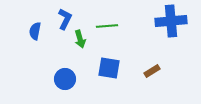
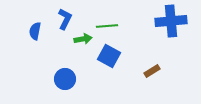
green arrow: moved 3 px right; rotated 84 degrees counterclockwise
blue square: moved 12 px up; rotated 20 degrees clockwise
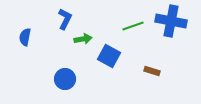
blue cross: rotated 16 degrees clockwise
green line: moved 26 px right; rotated 15 degrees counterclockwise
blue semicircle: moved 10 px left, 6 px down
brown rectangle: rotated 49 degrees clockwise
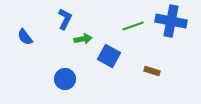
blue semicircle: rotated 48 degrees counterclockwise
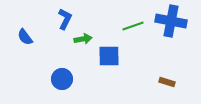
blue square: rotated 30 degrees counterclockwise
brown rectangle: moved 15 px right, 11 px down
blue circle: moved 3 px left
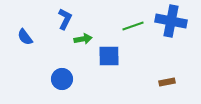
brown rectangle: rotated 28 degrees counterclockwise
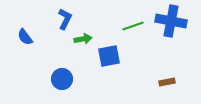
blue square: rotated 10 degrees counterclockwise
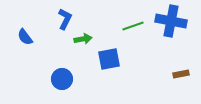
blue square: moved 3 px down
brown rectangle: moved 14 px right, 8 px up
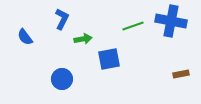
blue L-shape: moved 3 px left
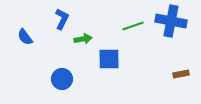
blue square: rotated 10 degrees clockwise
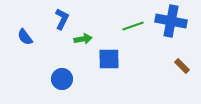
brown rectangle: moved 1 px right, 8 px up; rotated 56 degrees clockwise
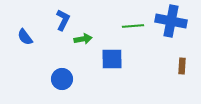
blue L-shape: moved 1 px right, 1 px down
green line: rotated 15 degrees clockwise
blue square: moved 3 px right
brown rectangle: rotated 49 degrees clockwise
